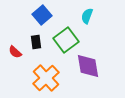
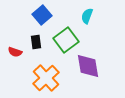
red semicircle: rotated 24 degrees counterclockwise
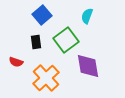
red semicircle: moved 1 px right, 10 px down
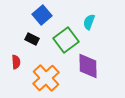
cyan semicircle: moved 2 px right, 6 px down
black rectangle: moved 4 px left, 3 px up; rotated 56 degrees counterclockwise
red semicircle: rotated 112 degrees counterclockwise
purple diamond: rotated 8 degrees clockwise
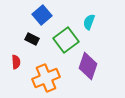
purple diamond: rotated 20 degrees clockwise
orange cross: rotated 20 degrees clockwise
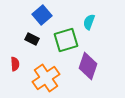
green square: rotated 20 degrees clockwise
red semicircle: moved 1 px left, 2 px down
orange cross: rotated 12 degrees counterclockwise
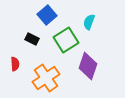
blue square: moved 5 px right
green square: rotated 15 degrees counterclockwise
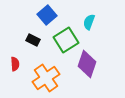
black rectangle: moved 1 px right, 1 px down
purple diamond: moved 1 px left, 2 px up
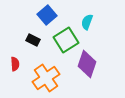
cyan semicircle: moved 2 px left
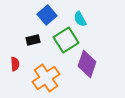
cyan semicircle: moved 7 px left, 3 px up; rotated 49 degrees counterclockwise
black rectangle: rotated 40 degrees counterclockwise
